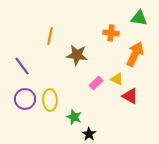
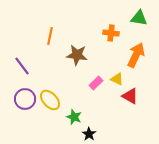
orange arrow: moved 1 px right, 1 px down
yellow ellipse: rotated 40 degrees counterclockwise
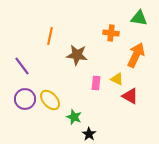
pink rectangle: rotated 40 degrees counterclockwise
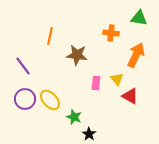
purple line: moved 1 px right
yellow triangle: rotated 24 degrees clockwise
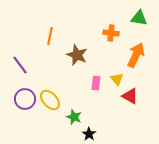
brown star: rotated 15 degrees clockwise
purple line: moved 3 px left, 1 px up
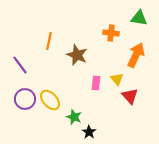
orange line: moved 1 px left, 5 px down
red triangle: rotated 18 degrees clockwise
black star: moved 2 px up
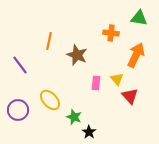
purple circle: moved 7 px left, 11 px down
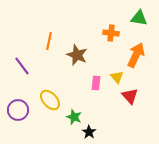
purple line: moved 2 px right, 1 px down
yellow triangle: moved 2 px up
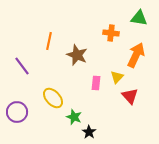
yellow triangle: rotated 24 degrees clockwise
yellow ellipse: moved 3 px right, 2 px up
purple circle: moved 1 px left, 2 px down
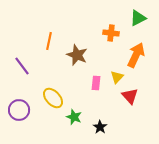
green triangle: moved 1 px left; rotated 36 degrees counterclockwise
purple circle: moved 2 px right, 2 px up
black star: moved 11 px right, 5 px up
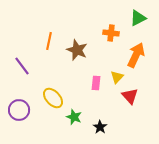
brown star: moved 5 px up
